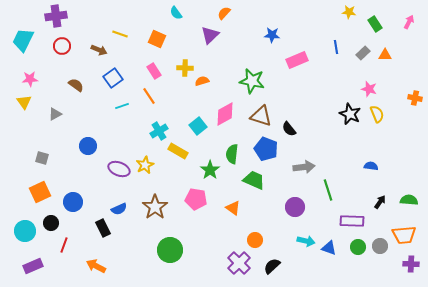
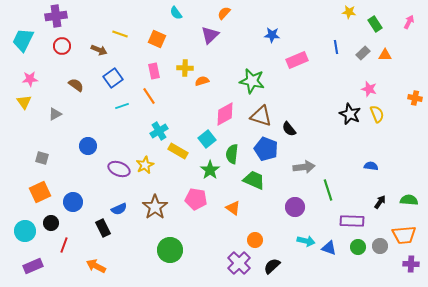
pink rectangle at (154, 71): rotated 21 degrees clockwise
cyan square at (198, 126): moved 9 px right, 13 px down
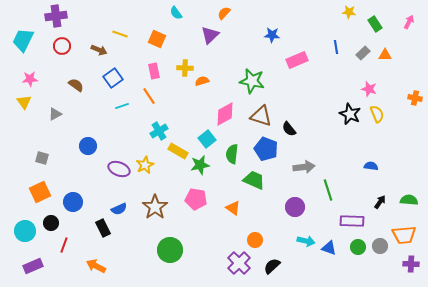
green star at (210, 170): moved 10 px left, 5 px up; rotated 24 degrees clockwise
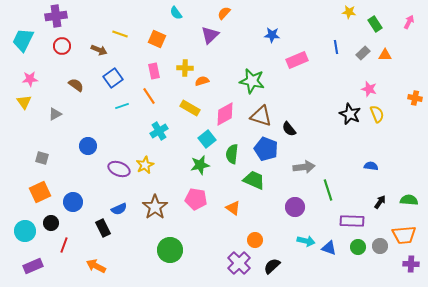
yellow rectangle at (178, 151): moved 12 px right, 43 px up
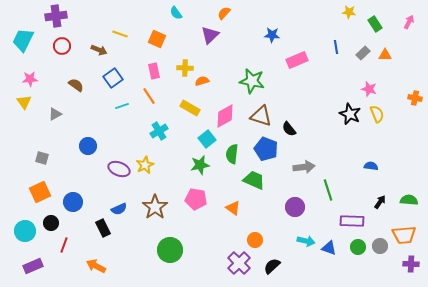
pink diamond at (225, 114): moved 2 px down
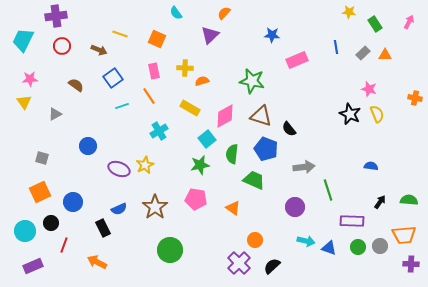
orange arrow at (96, 266): moved 1 px right, 4 px up
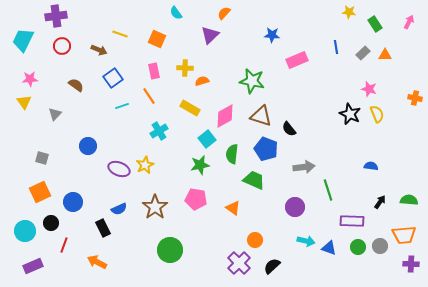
gray triangle at (55, 114): rotated 16 degrees counterclockwise
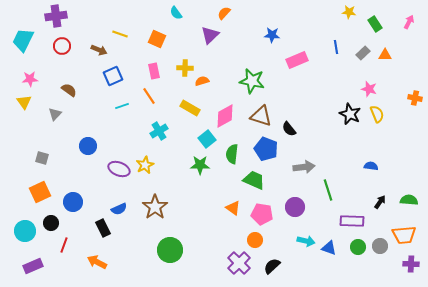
blue square at (113, 78): moved 2 px up; rotated 12 degrees clockwise
brown semicircle at (76, 85): moved 7 px left, 5 px down
green star at (200, 165): rotated 12 degrees clockwise
pink pentagon at (196, 199): moved 66 px right, 15 px down
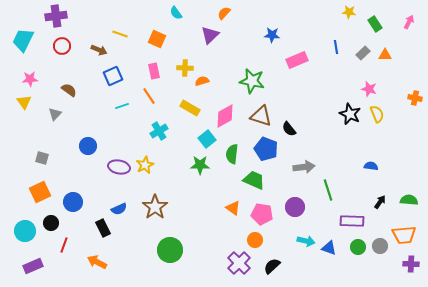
purple ellipse at (119, 169): moved 2 px up; rotated 10 degrees counterclockwise
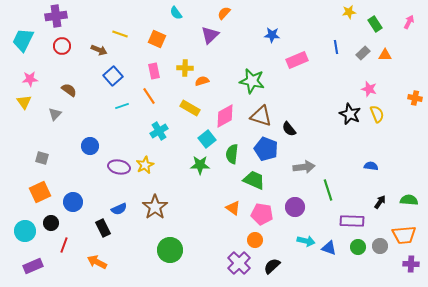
yellow star at (349, 12): rotated 16 degrees counterclockwise
blue square at (113, 76): rotated 18 degrees counterclockwise
blue circle at (88, 146): moved 2 px right
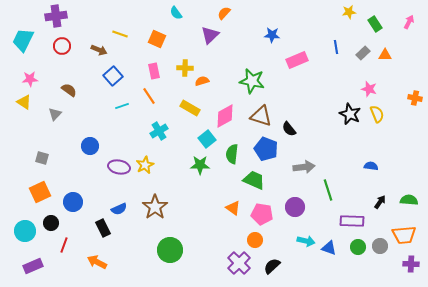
yellow triangle at (24, 102): rotated 21 degrees counterclockwise
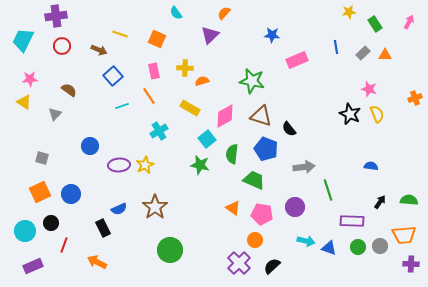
orange cross at (415, 98): rotated 32 degrees counterclockwise
green star at (200, 165): rotated 12 degrees clockwise
purple ellipse at (119, 167): moved 2 px up; rotated 15 degrees counterclockwise
blue circle at (73, 202): moved 2 px left, 8 px up
